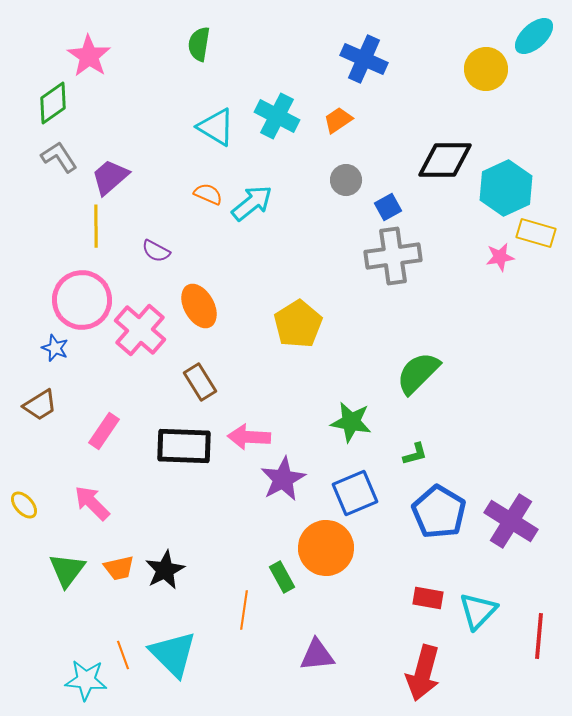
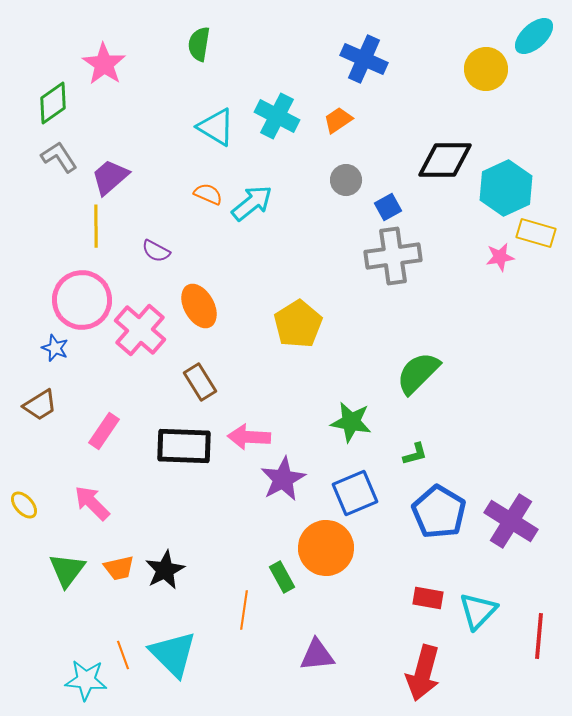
pink star at (89, 56): moved 15 px right, 8 px down
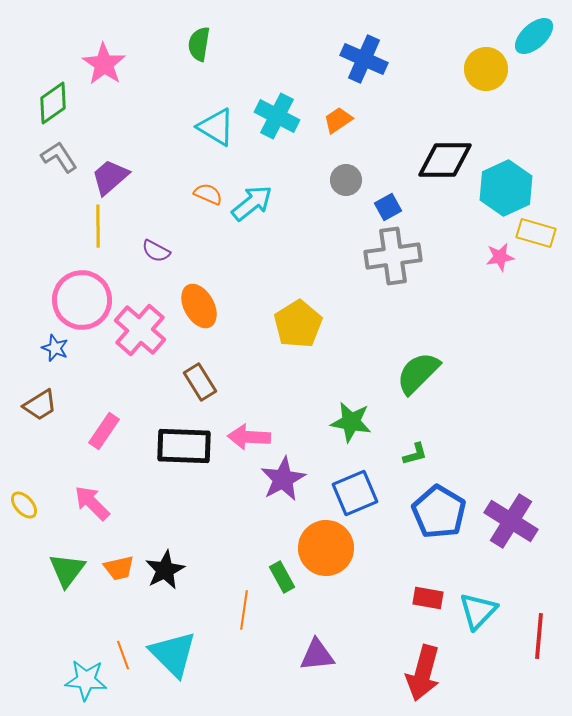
yellow line at (96, 226): moved 2 px right
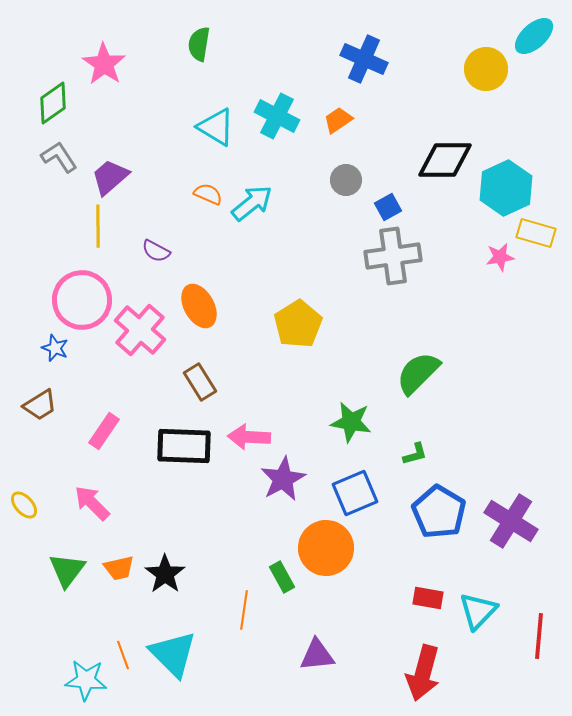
black star at (165, 570): moved 4 px down; rotated 9 degrees counterclockwise
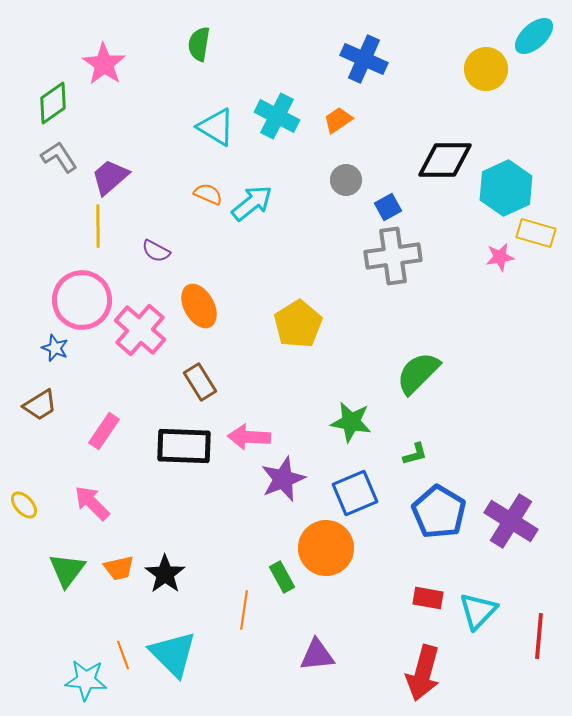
purple star at (283, 479): rotated 6 degrees clockwise
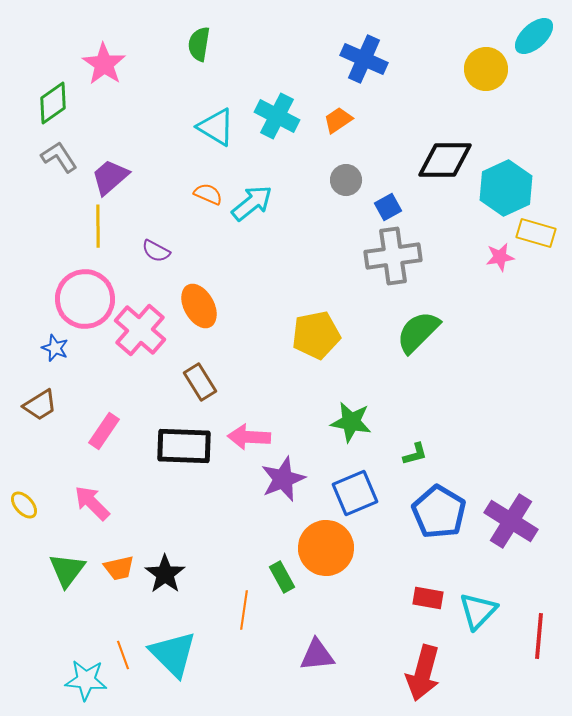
pink circle at (82, 300): moved 3 px right, 1 px up
yellow pentagon at (298, 324): moved 18 px right, 11 px down; rotated 21 degrees clockwise
green semicircle at (418, 373): moved 41 px up
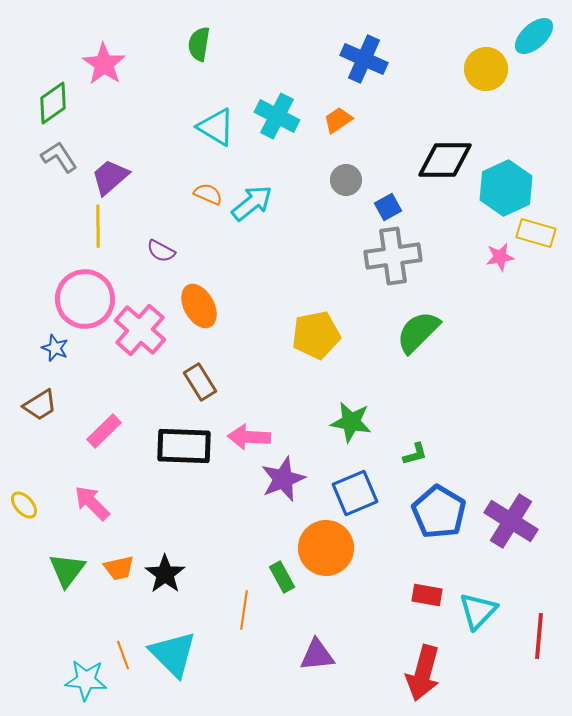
purple semicircle at (156, 251): moved 5 px right
pink rectangle at (104, 431): rotated 12 degrees clockwise
red rectangle at (428, 598): moved 1 px left, 3 px up
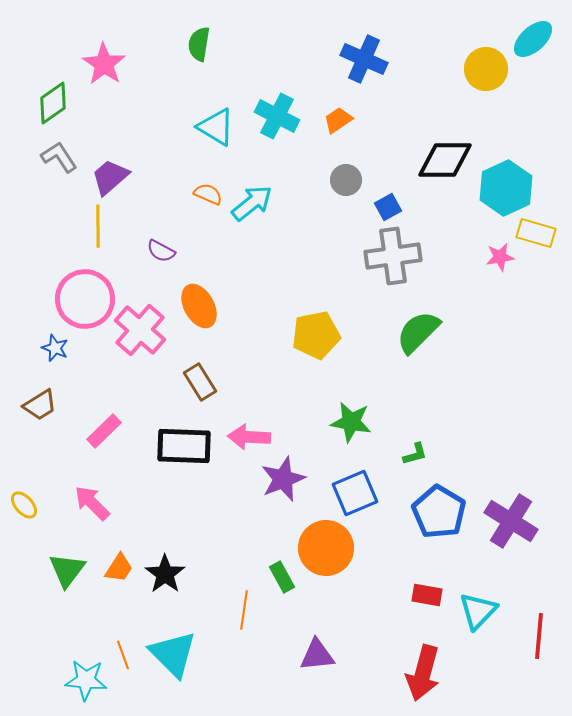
cyan ellipse at (534, 36): moved 1 px left, 3 px down
orange trapezoid at (119, 568): rotated 44 degrees counterclockwise
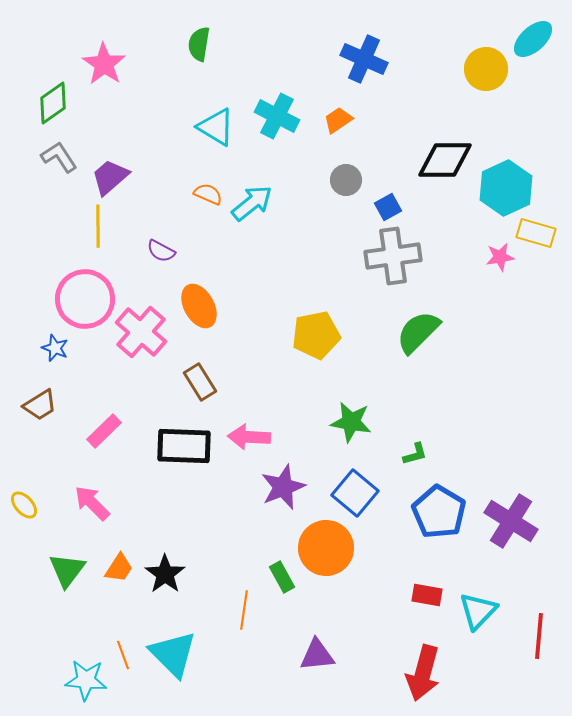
pink cross at (140, 330): moved 1 px right, 2 px down
purple star at (283, 479): moved 8 px down
blue square at (355, 493): rotated 27 degrees counterclockwise
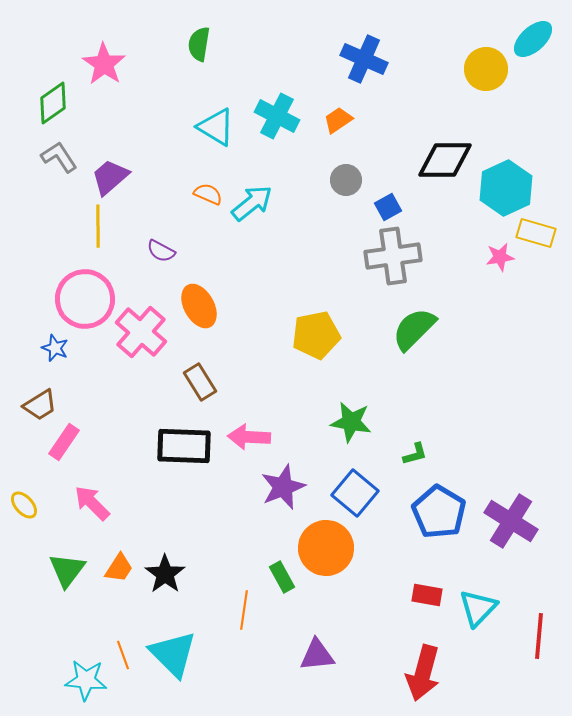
green semicircle at (418, 332): moved 4 px left, 3 px up
pink rectangle at (104, 431): moved 40 px left, 11 px down; rotated 12 degrees counterclockwise
cyan triangle at (478, 611): moved 3 px up
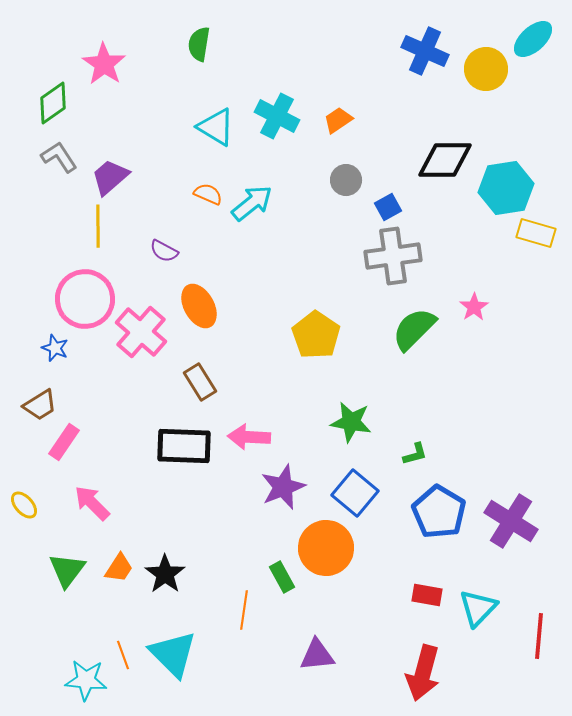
blue cross at (364, 59): moved 61 px right, 8 px up
cyan hexagon at (506, 188): rotated 16 degrees clockwise
purple semicircle at (161, 251): moved 3 px right
pink star at (500, 257): moved 26 px left, 50 px down; rotated 24 degrees counterclockwise
yellow pentagon at (316, 335): rotated 27 degrees counterclockwise
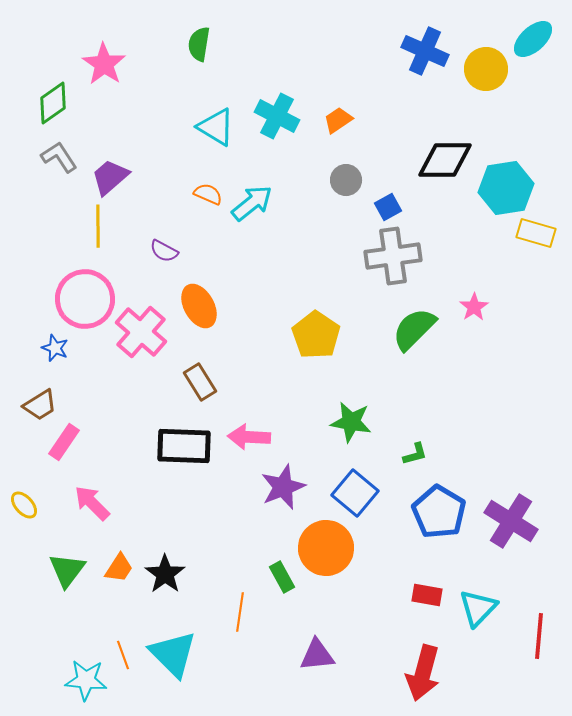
orange line at (244, 610): moved 4 px left, 2 px down
